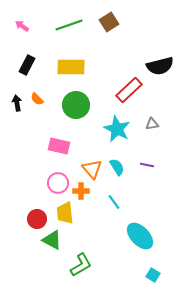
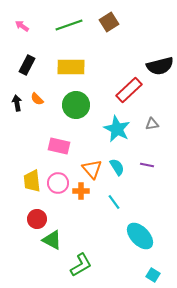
yellow trapezoid: moved 33 px left, 32 px up
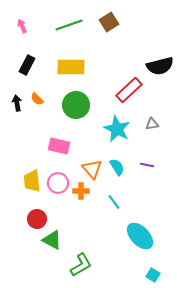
pink arrow: rotated 32 degrees clockwise
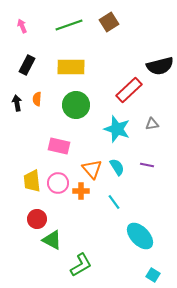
orange semicircle: rotated 48 degrees clockwise
cyan star: rotated 8 degrees counterclockwise
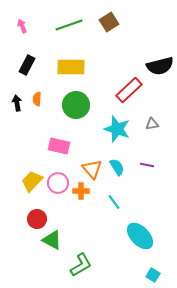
yellow trapezoid: rotated 50 degrees clockwise
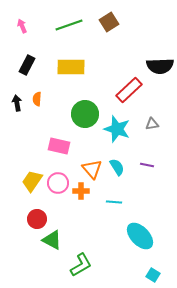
black semicircle: rotated 12 degrees clockwise
green circle: moved 9 px right, 9 px down
yellow trapezoid: rotated 10 degrees counterclockwise
cyan line: rotated 49 degrees counterclockwise
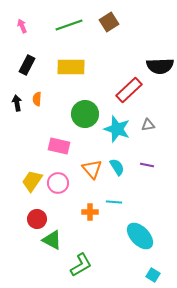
gray triangle: moved 4 px left, 1 px down
orange cross: moved 9 px right, 21 px down
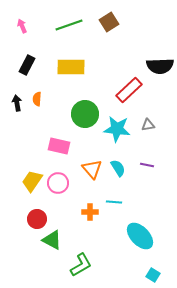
cyan star: rotated 12 degrees counterclockwise
cyan semicircle: moved 1 px right, 1 px down
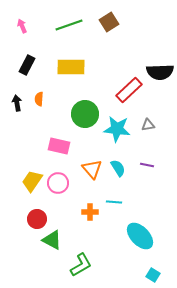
black semicircle: moved 6 px down
orange semicircle: moved 2 px right
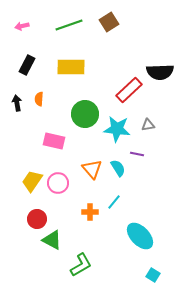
pink arrow: rotated 80 degrees counterclockwise
pink rectangle: moved 5 px left, 5 px up
purple line: moved 10 px left, 11 px up
cyan line: rotated 56 degrees counterclockwise
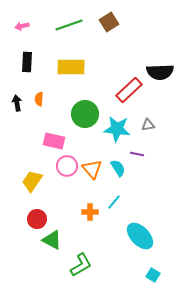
black rectangle: moved 3 px up; rotated 24 degrees counterclockwise
pink circle: moved 9 px right, 17 px up
